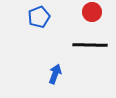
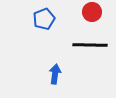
blue pentagon: moved 5 px right, 2 px down
blue arrow: rotated 12 degrees counterclockwise
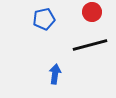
blue pentagon: rotated 10 degrees clockwise
black line: rotated 16 degrees counterclockwise
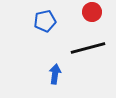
blue pentagon: moved 1 px right, 2 px down
black line: moved 2 px left, 3 px down
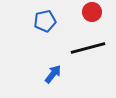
blue arrow: moved 2 px left; rotated 30 degrees clockwise
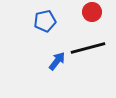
blue arrow: moved 4 px right, 13 px up
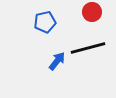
blue pentagon: moved 1 px down
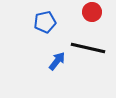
black line: rotated 28 degrees clockwise
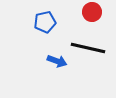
blue arrow: rotated 72 degrees clockwise
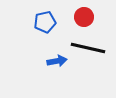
red circle: moved 8 px left, 5 px down
blue arrow: rotated 30 degrees counterclockwise
